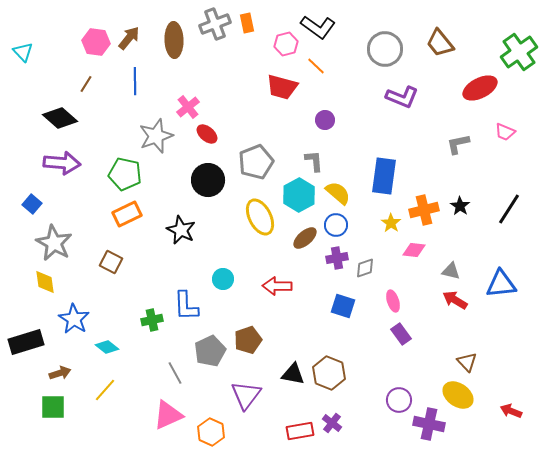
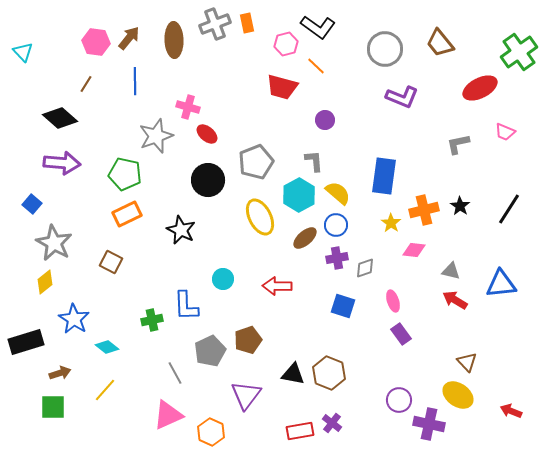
pink cross at (188, 107): rotated 35 degrees counterclockwise
yellow diamond at (45, 282): rotated 60 degrees clockwise
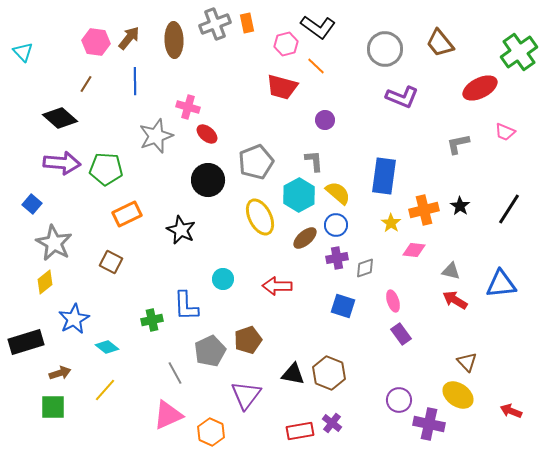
green pentagon at (125, 174): moved 19 px left, 5 px up; rotated 8 degrees counterclockwise
blue star at (74, 319): rotated 12 degrees clockwise
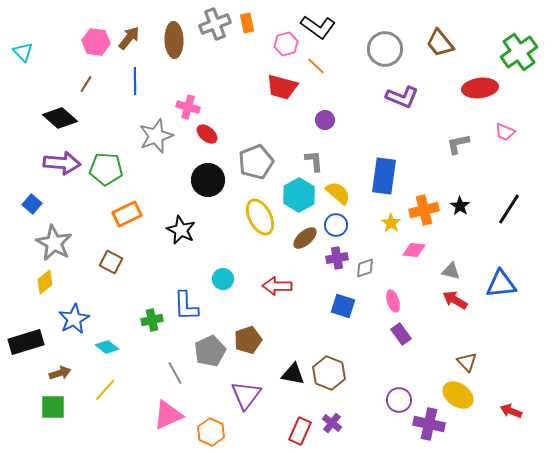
red ellipse at (480, 88): rotated 20 degrees clockwise
red rectangle at (300, 431): rotated 56 degrees counterclockwise
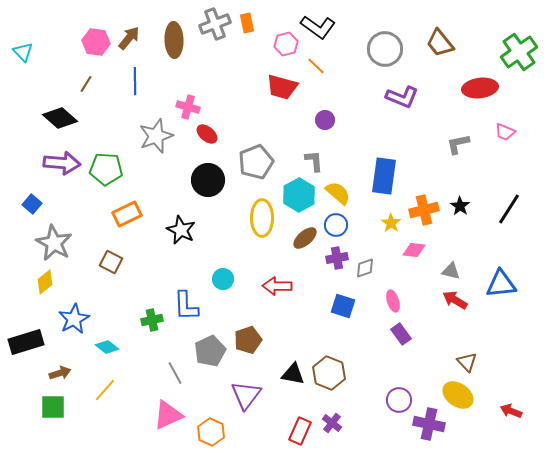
yellow ellipse at (260, 217): moved 2 px right, 1 px down; rotated 27 degrees clockwise
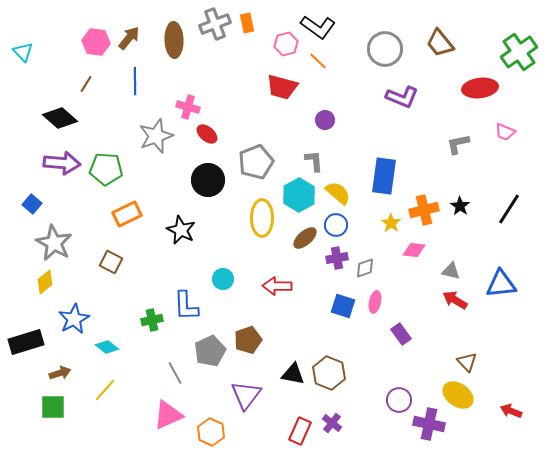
orange line at (316, 66): moved 2 px right, 5 px up
pink ellipse at (393, 301): moved 18 px left, 1 px down; rotated 30 degrees clockwise
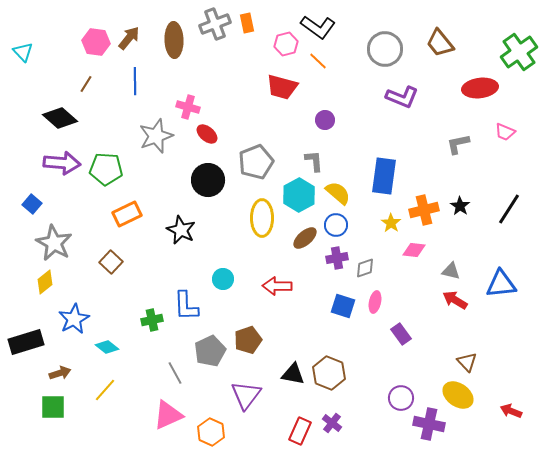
brown square at (111, 262): rotated 15 degrees clockwise
purple circle at (399, 400): moved 2 px right, 2 px up
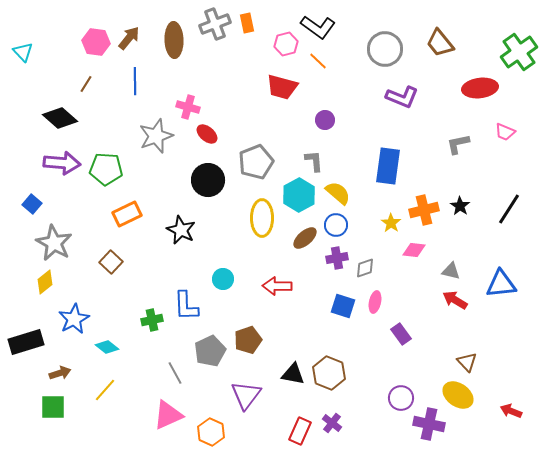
blue rectangle at (384, 176): moved 4 px right, 10 px up
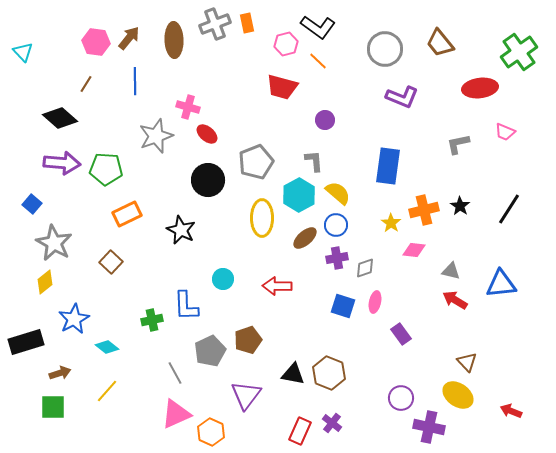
yellow line at (105, 390): moved 2 px right, 1 px down
pink triangle at (168, 415): moved 8 px right, 1 px up
purple cross at (429, 424): moved 3 px down
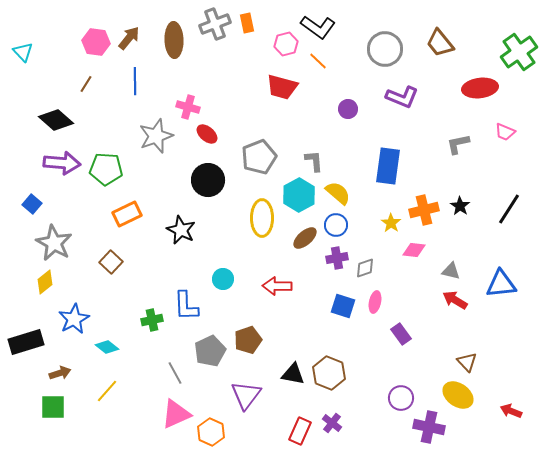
black diamond at (60, 118): moved 4 px left, 2 px down
purple circle at (325, 120): moved 23 px right, 11 px up
gray pentagon at (256, 162): moved 3 px right, 5 px up
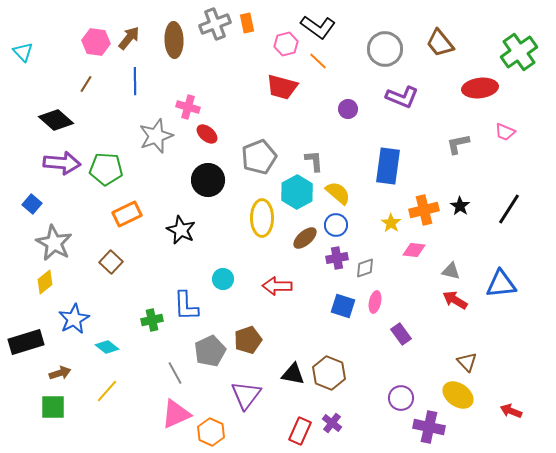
cyan hexagon at (299, 195): moved 2 px left, 3 px up
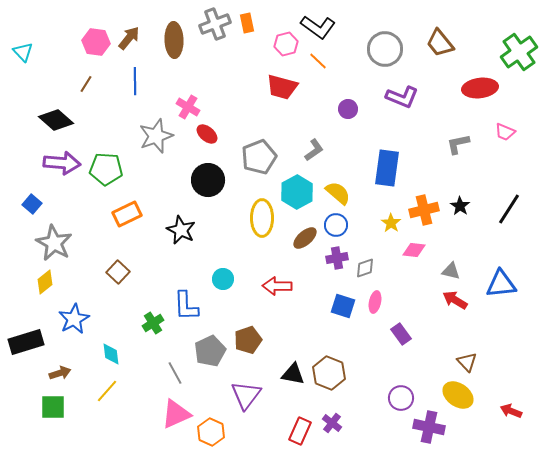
pink cross at (188, 107): rotated 15 degrees clockwise
gray L-shape at (314, 161): moved 11 px up; rotated 60 degrees clockwise
blue rectangle at (388, 166): moved 1 px left, 2 px down
brown square at (111, 262): moved 7 px right, 10 px down
green cross at (152, 320): moved 1 px right, 3 px down; rotated 20 degrees counterclockwise
cyan diamond at (107, 347): moved 4 px right, 7 px down; rotated 45 degrees clockwise
